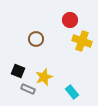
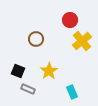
yellow cross: rotated 30 degrees clockwise
yellow star: moved 5 px right, 6 px up; rotated 12 degrees counterclockwise
cyan rectangle: rotated 16 degrees clockwise
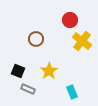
yellow cross: rotated 12 degrees counterclockwise
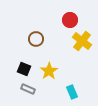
black square: moved 6 px right, 2 px up
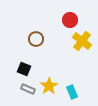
yellow star: moved 15 px down
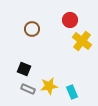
brown circle: moved 4 px left, 10 px up
yellow star: rotated 24 degrees clockwise
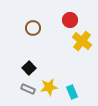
brown circle: moved 1 px right, 1 px up
black square: moved 5 px right, 1 px up; rotated 24 degrees clockwise
yellow star: moved 1 px down
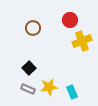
yellow cross: rotated 30 degrees clockwise
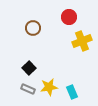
red circle: moved 1 px left, 3 px up
